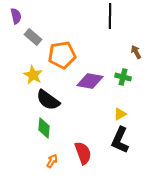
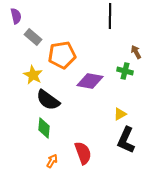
green cross: moved 2 px right, 6 px up
black L-shape: moved 6 px right
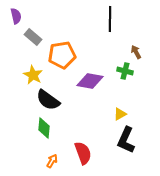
black line: moved 3 px down
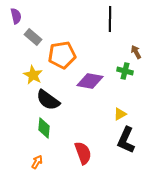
orange arrow: moved 15 px left, 1 px down
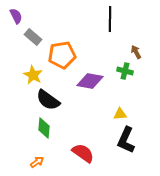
purple semicircle: rotated 14 degrees counterclockwise
yellow triangle: rotated 24 degrees clockwise
red semicircle: rotated 35 degrees counterclockwise
orange arrow: rotated 24 degrees clockwise
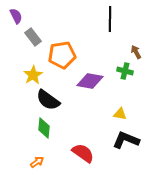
gray rectangle: rotated 12 degrees clockwise
yellow star: rotated 12 degrees clockwise
yellow triangle: rotated 16 degrees clockwise
black L-shape: rotated 88 degrees clockwise
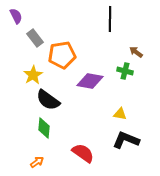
gray rectangle: moved 2 px right, 1 px down
brown arrow: rotated 24 degrees counterclockwise
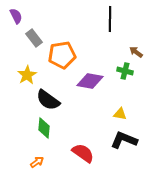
gray rectangle: moved 1 px left
yellow star: moved 6 px left
black L-shape: moved 2 px left
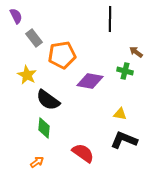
yellow star: rotated 12 degrees counterclockwise
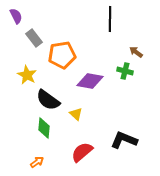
yellow triangle: moved 44 px left; rotated 32 degrees clockwise
red semicircle: moved 1 px left, 1 px up; rotated 75 degrees counterclockwise
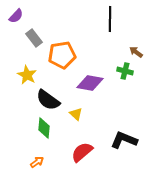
purple semicircle: rotated 70 degrees clockwise
purple diamond: moved 2 px down
